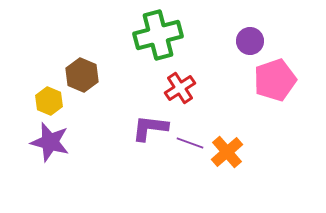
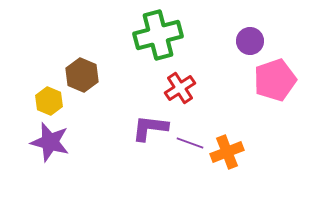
orange cross: rotated 20 degrees clockwise
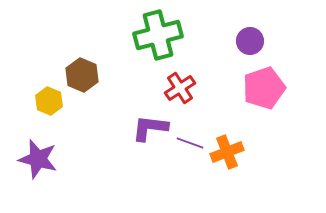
pink pentagon: moved 11 px left, 8 px down
purple star: moved 12 px left, 17 px down
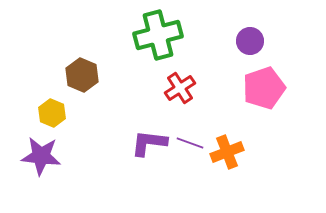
yellow hexagon: moved 3 px right, 12 px down
purple L-shape: moved 1 px left, 15 px down
purple star: moved 3 px right, 3 px up; rotated 9 degrees counterclockwise
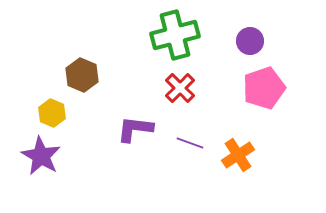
green cross: moved 17 px right
red cross: rotated 12 degrees counterclockwise
purple L-shape: moved 14 px left, 14 px up
orange cross: moved 11 px right, 3 px down; rotated 12 degrees counterclockwise
purple star: rotated 24 degrees clockwise
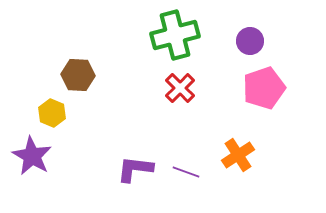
brown hexagon: moved 4 px left; rotated 20 degrees counterclockwise
purple L-shape: moved 40 px down
purple line: moved 4 px left, 29 px down
purple star: moved 9 px left
